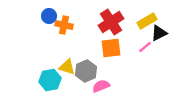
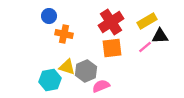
orange cross: moved 9 px down
black triangle: moved 1 px right, 3 px down; rotated 24 degrees clockwise
orange square: moved 1 px right
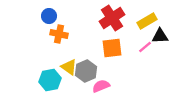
red cross: moved 1 px right, 4 px up
orange cross: moved 5 px left
yellow triangle: moved 2 px right; rotated 18 degrees clockwise
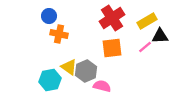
pink semicircle: moved 1 px right; rotated 36 degrees clockwise
